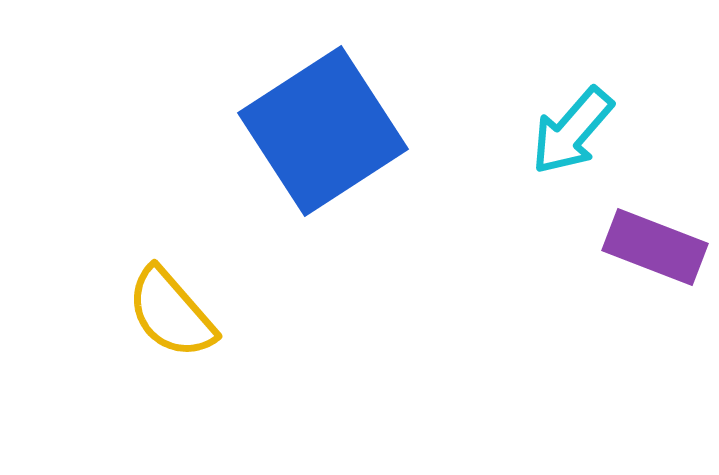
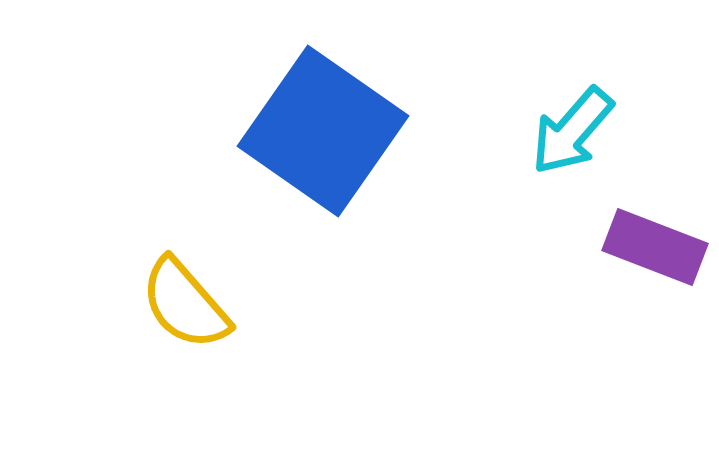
blue square: rotated 22 degrees counterclockwise
yellow semicircle: moved 14 px right, 9 px up
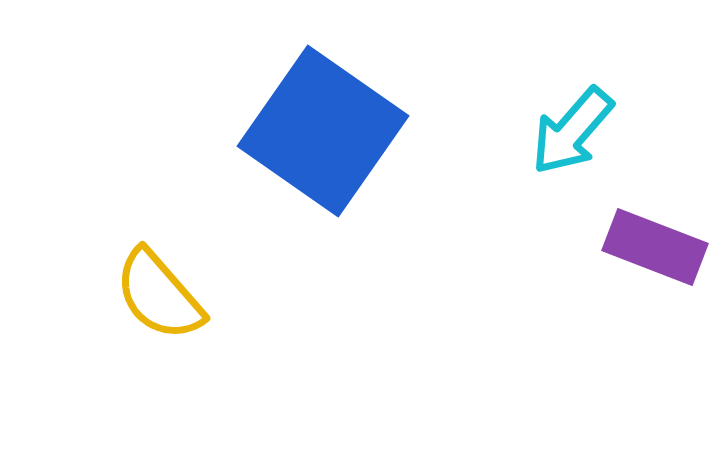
yellow semicircle: moved 26 px left, 9 px up
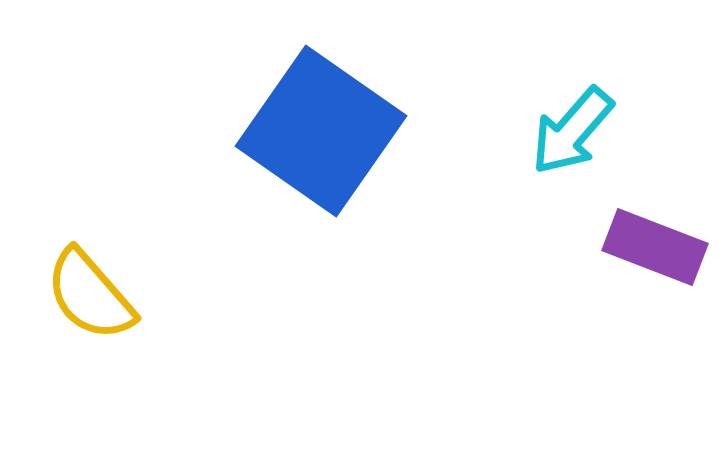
blue square: moved 2 px left
yellow semicircle: moved 69 px left
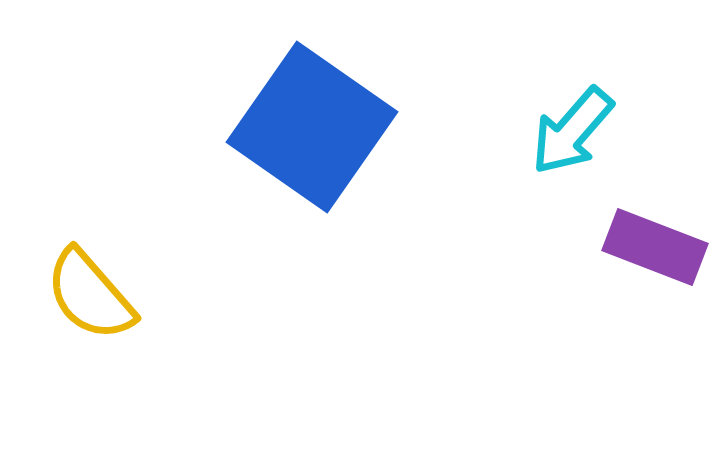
blue square: moved 9 px left, 4 px up
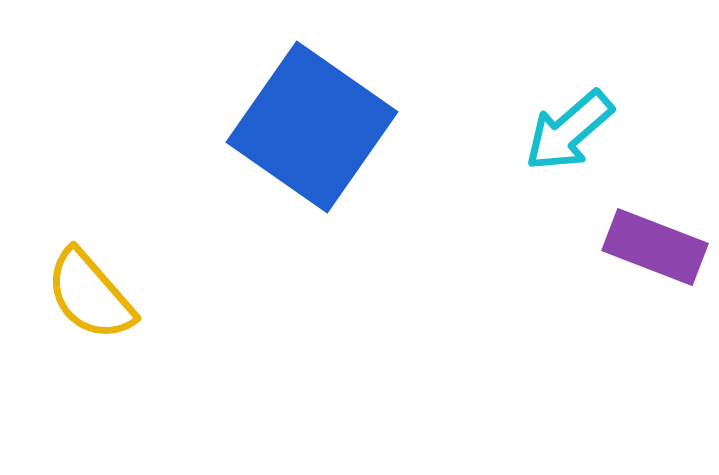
cyan arrow: moved 3 px left; rotated 8 degrees clockwise
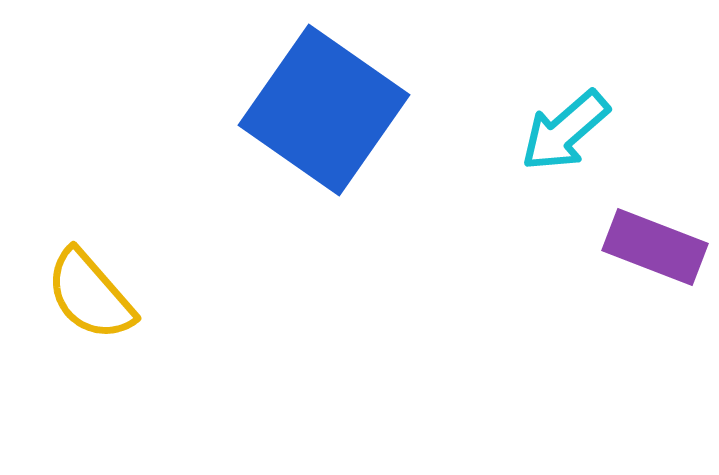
blue square: moved 12 px right, 17 px up
cyan arrow: moved 4 px left
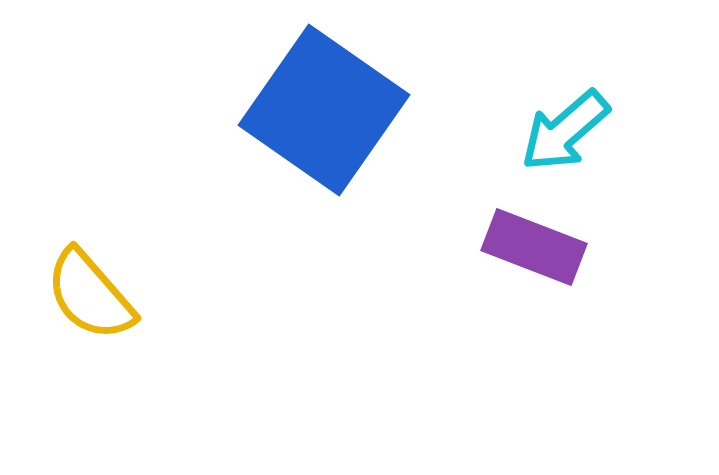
purple rectangle: moved 121 px left
